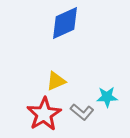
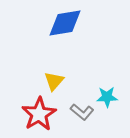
blue diamond: rotated 15 degrees clockwise
yellow triangle: moved 2 px left; rotated 25 degrees counterclockwise
red star: moved 5 px left
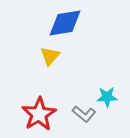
yellow triangle: moved 4 px left, 25 px up
gray L-shape: moved 2 px right, 2 px down
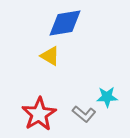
yellow triangle: rotated 40 degrees counterclockwise
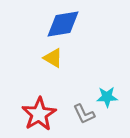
blue diamond: moved 2 px left, 1 px down
yellow triangle: moved 3 px right, 2 px down
gray L-shape: rotated 25 degrees clockwise
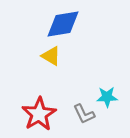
yellow triangle: moved 2 px left, 2 px up
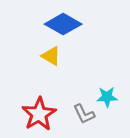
blue diamond: rotated 39 degrees clockwise
